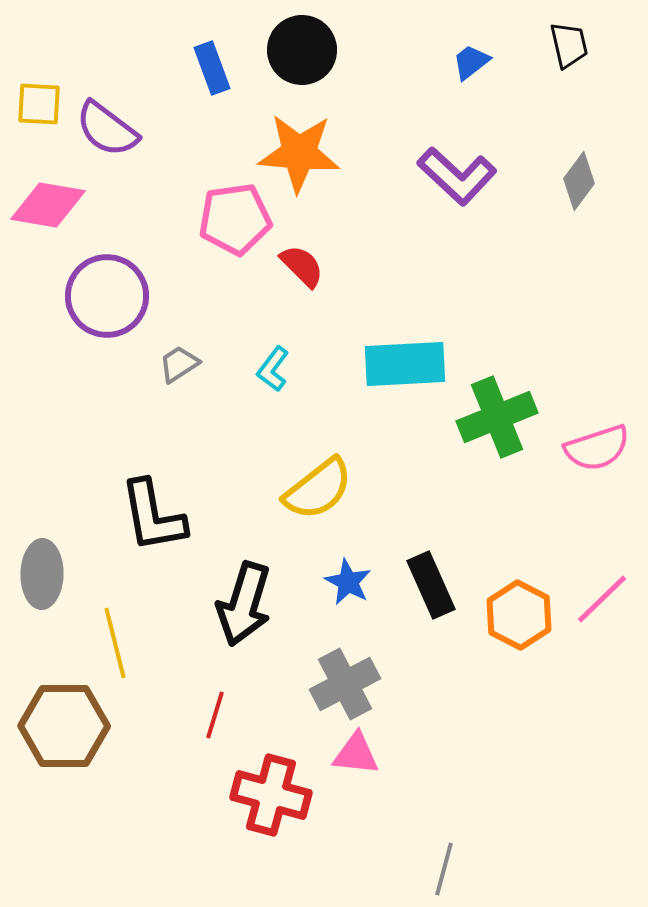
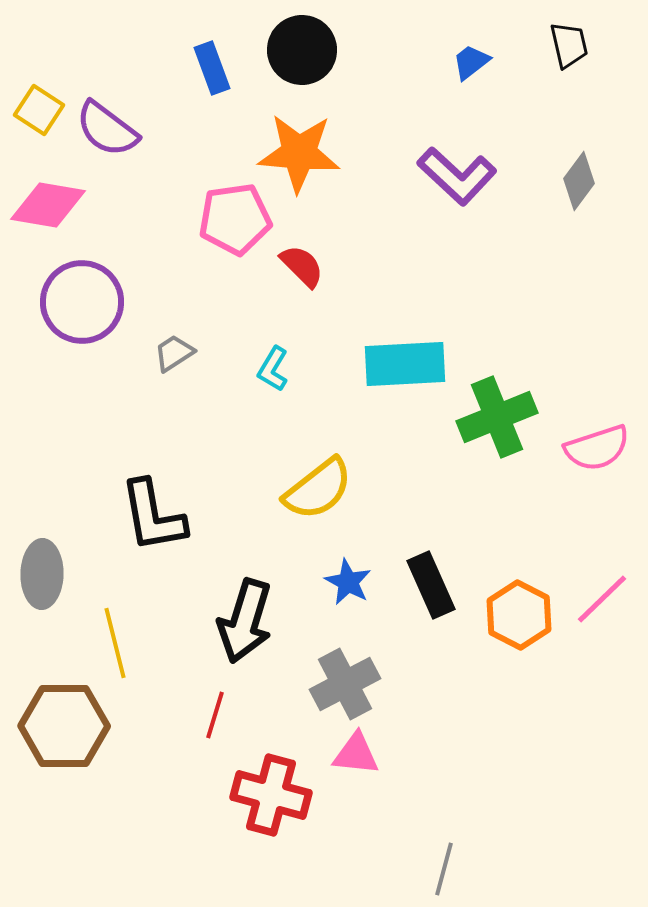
yellow square: moved 6 px down; rotated 30 degrees clockwise
purple circle: moved 25 px left, 6 px down
gray trapezoid: moved 5 px left, 11 px up
cyan L-shape: rotated 6 degrees counterclockwise
black arrow: moved 1 px right, 17 px down
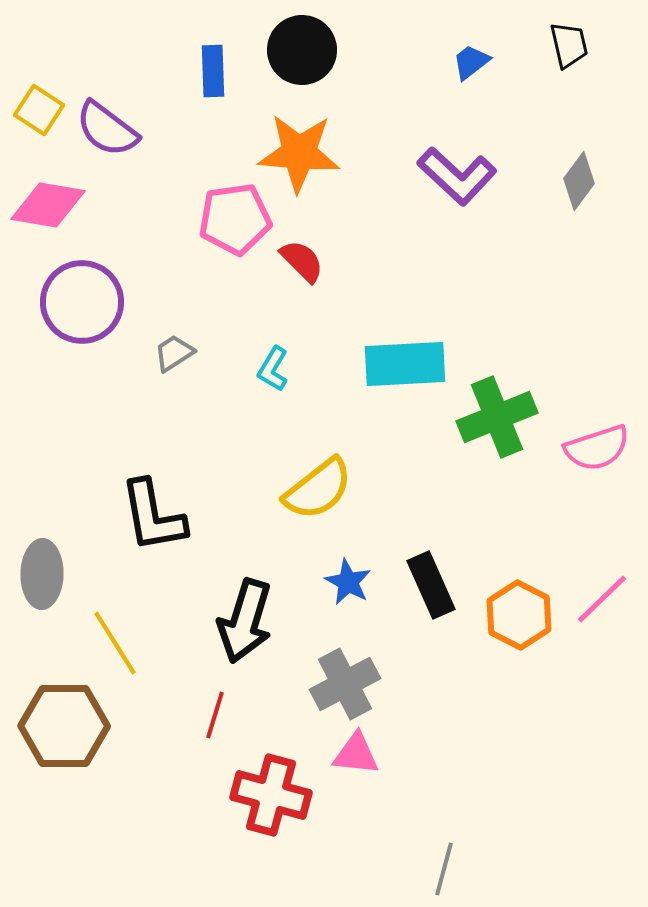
blue rectangle: moved 1 px right, 3 px down; rotated 18 degrees clockwise
red semicircle: moved 5 px up
yellow line: rotated 18 degrees counterclockwise
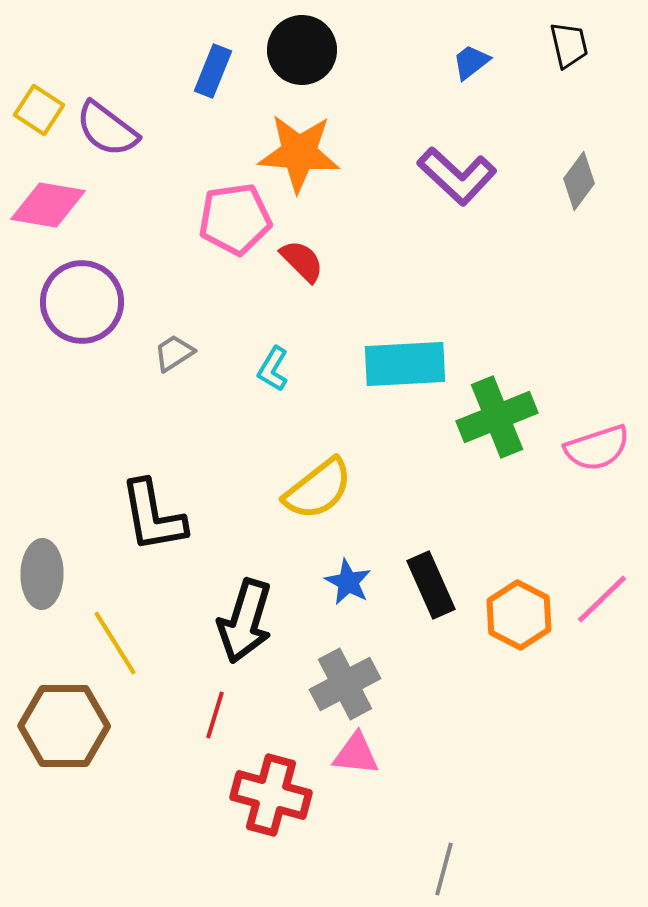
blue rectangle: rotated 24 degrees clockwise
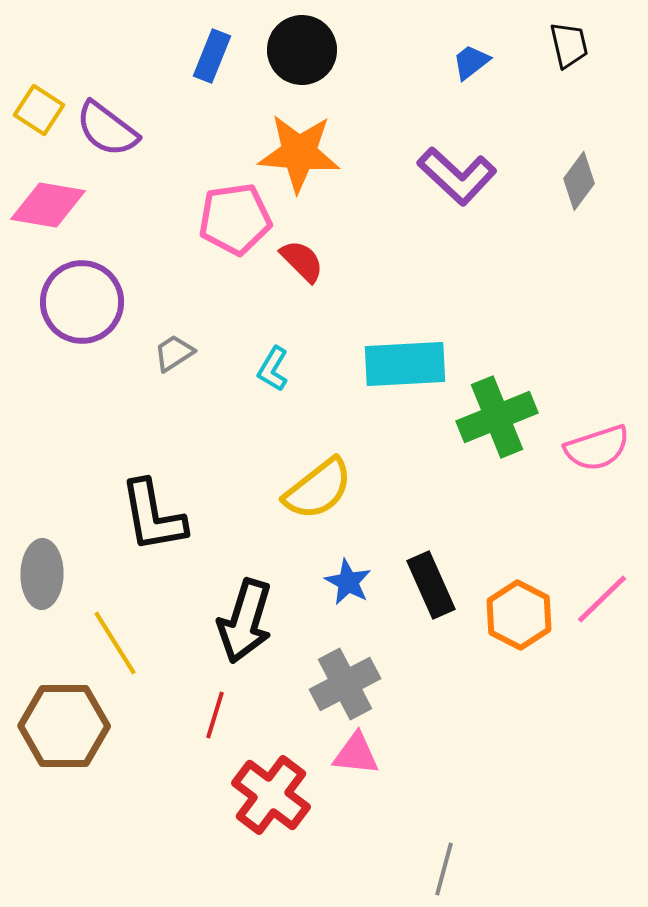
blue rectangle: moved 1 px left, 15 px up
red cross: rotated 22 degrees clockwise
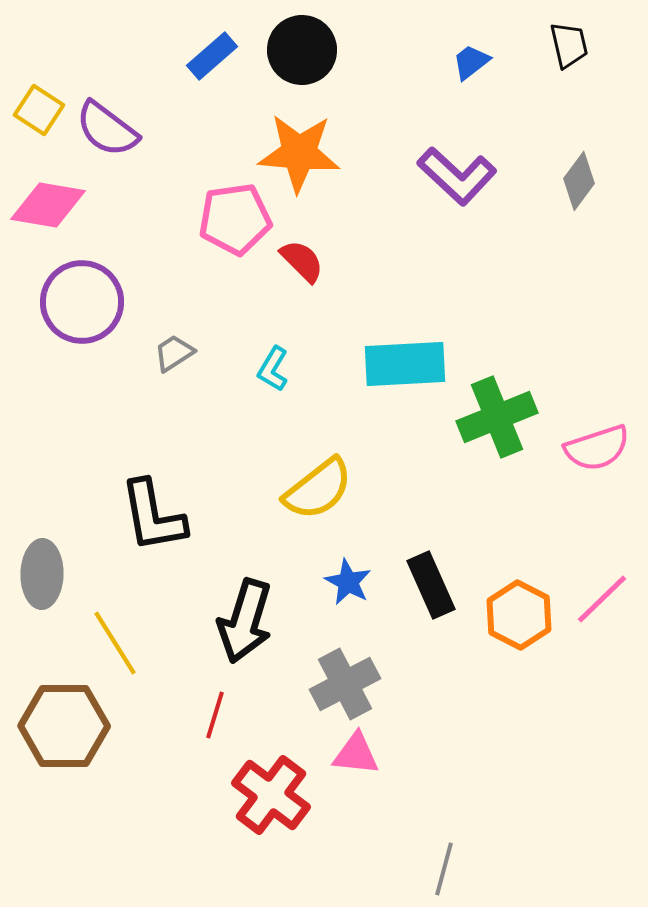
blue rectangle: rotated 27 degrees clockwise
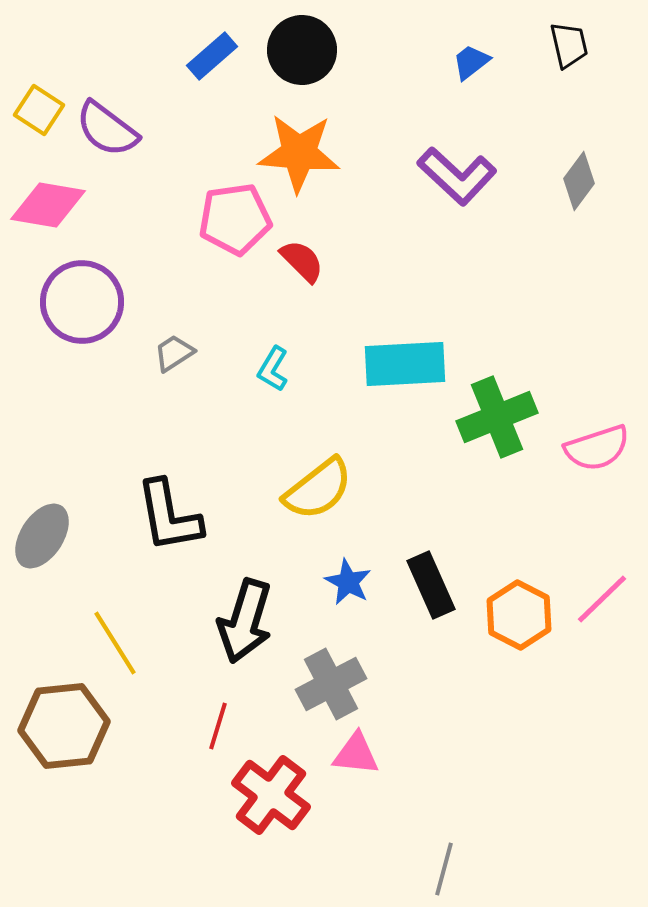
black L-shape: moved 16 px right
gray ellipse: moved 38 px up; rotated 32 degrees clockwise
gray cross: moved 14 px left
red line: moved 3 px right, 11 px down
brown hexagon: rotated 6 degrees counterclockwise
